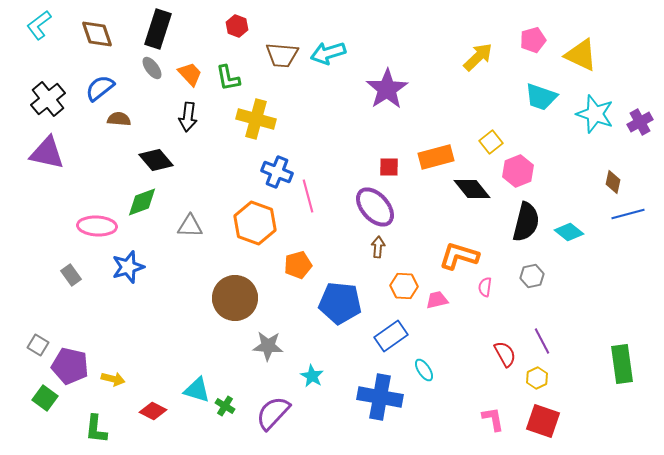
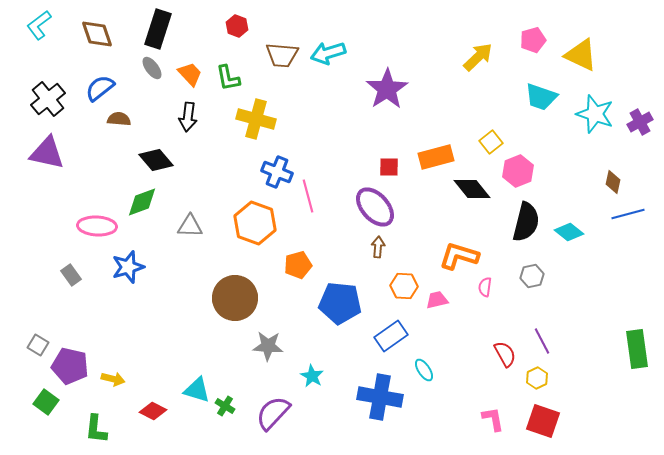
green rectangle at (622, 364): moved 15 px right, 15 px up
green square at (45, 398): moved 1 px right, 4 px down
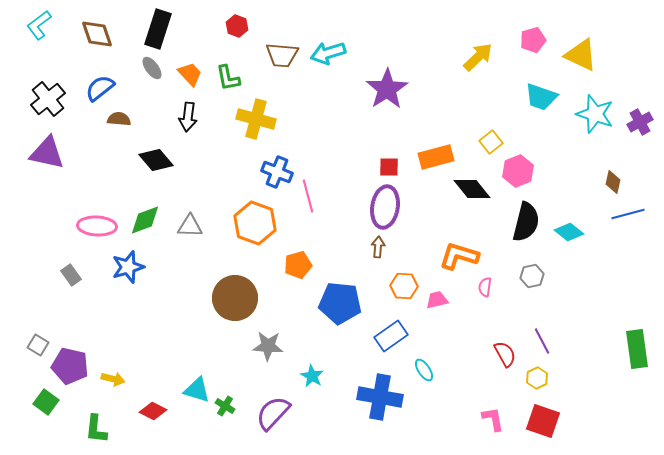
green diamond at (142, 202): moved 3 px right, 18 px down
purple ellipse at (375, 207): moved 10 px right; rotated 51 degrees clockwise
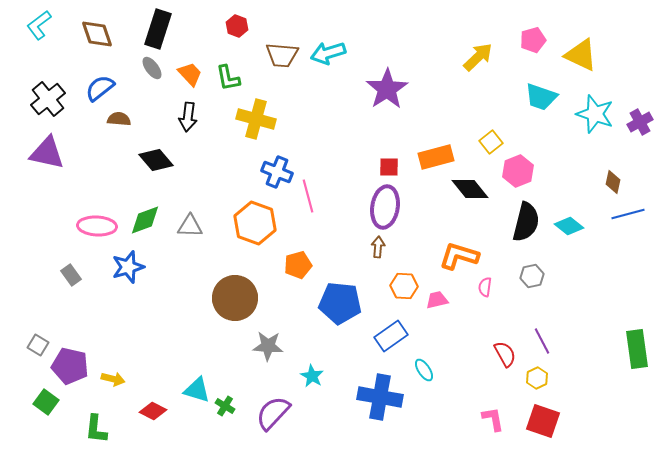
black diamond at (472, 189): moved 2 px left
cyan diamond at (569, 232): moved 6 px up
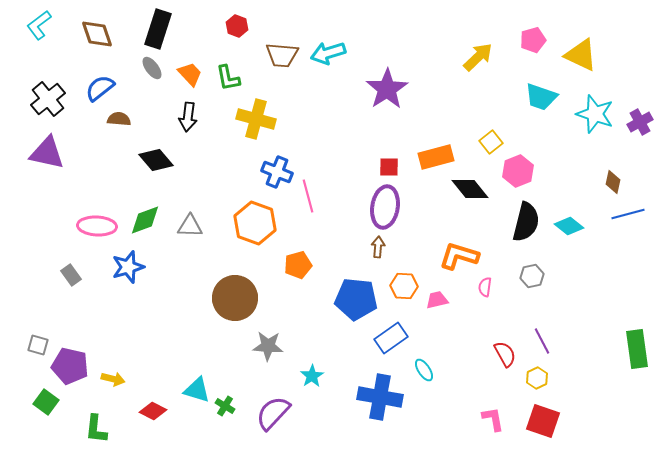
blue pentagon at (340, 303): moved 16 px right, 4 px up
blue rectangle at (391, 336): moved 2 px down
gray square at (38, 345): rotated 15 degrees counterclockwise
cyan star at (312, 376): rotated 10 degrees clockwise
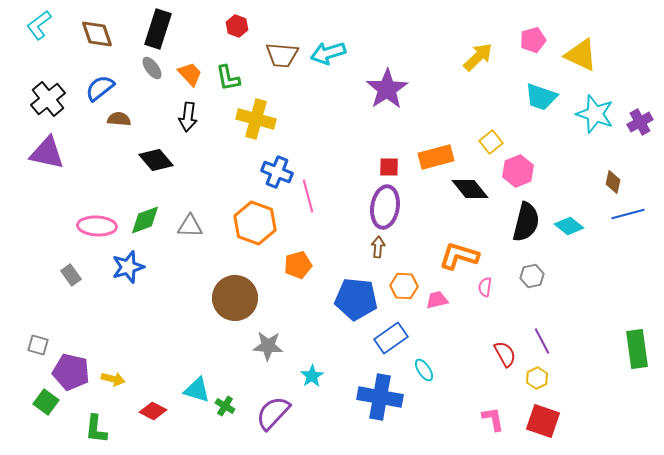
purple pentagon at (70, 366): moved 1 px right, 6 px down
